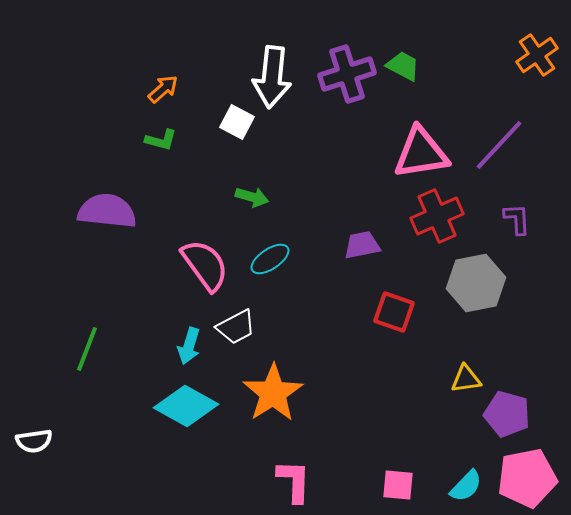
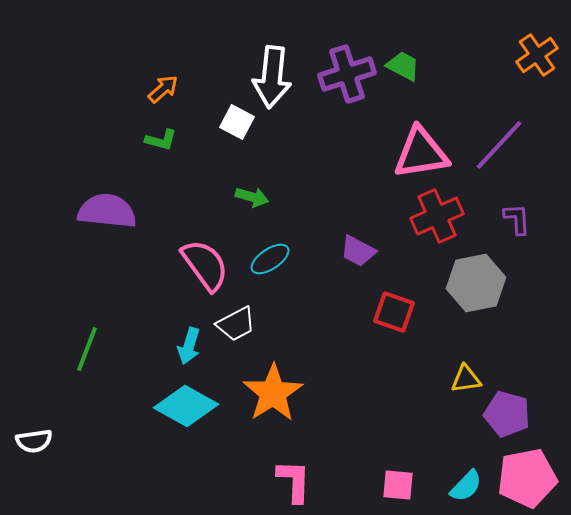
purple trapezoid: moved 4 px left, 6 px down; rotated 141 degrees counterclockwise
white trapezoid: moved 3 px up
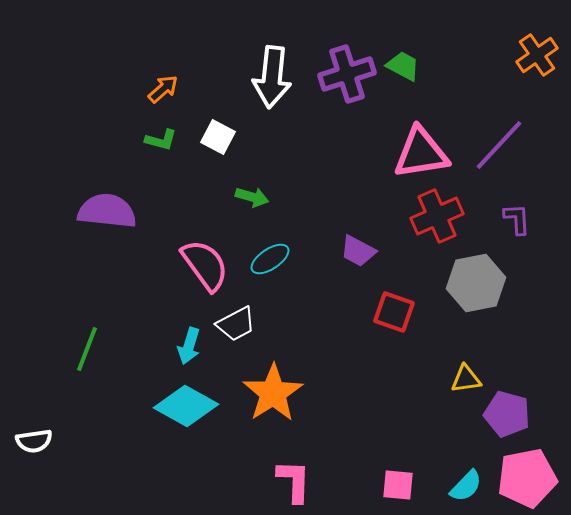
white square: moved 19 px left, 15 px down
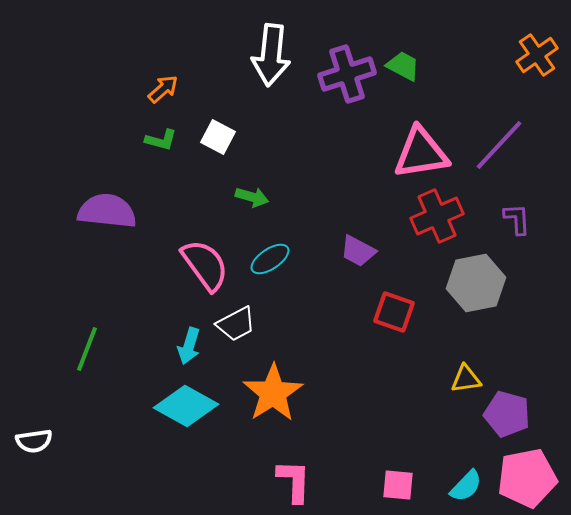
white arrow: moved 1 px left, 22 px up
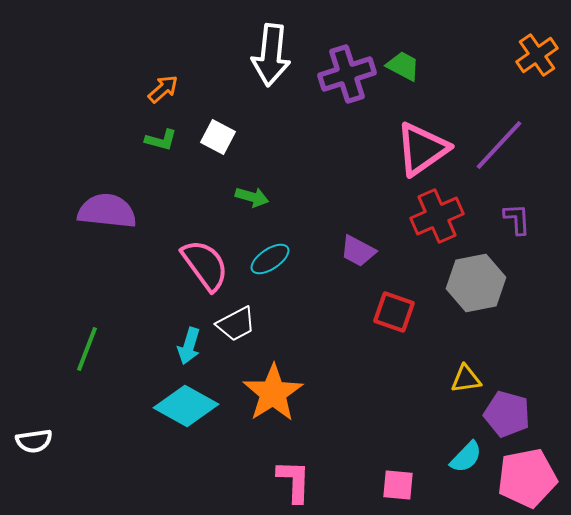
pink triangle: moved 1 px right, 4 px up; rotated 26 degrees counterclockwise
cyan semicircle: moved 29 px up
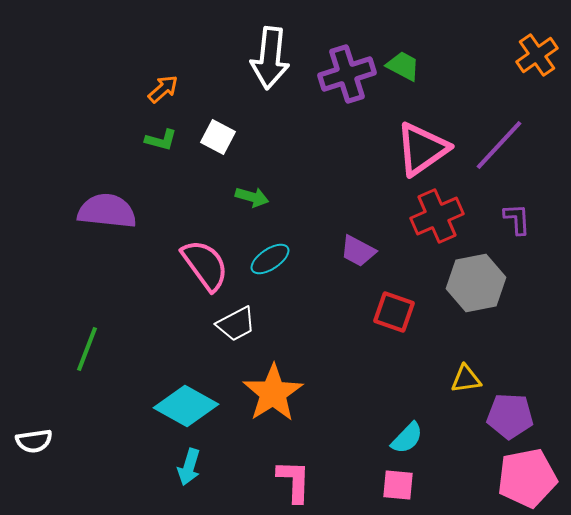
white arrow: moved 1 px left, 3 px down
cyan arrow: moved 121 px down
purple pentagon: moved 3 px right, 2 px down; rotated 12 degrees counterclockwise
cyan semicircle: moved 59 px left, 19 px up
